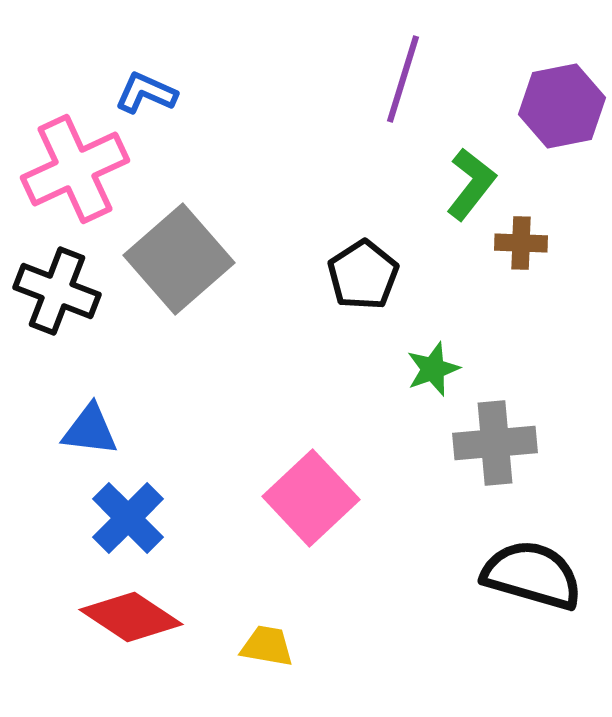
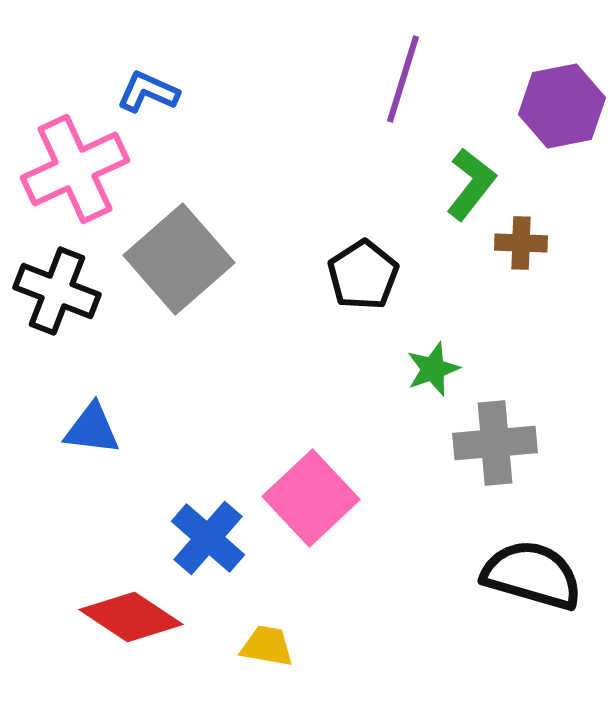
blue L-shape: moved 2 px right, 1 px up
blue triangle: moved 2 px right, 1 px up
blue cross: moved 80 px right, 20 px down; rotated 4 degrees counterclockwise
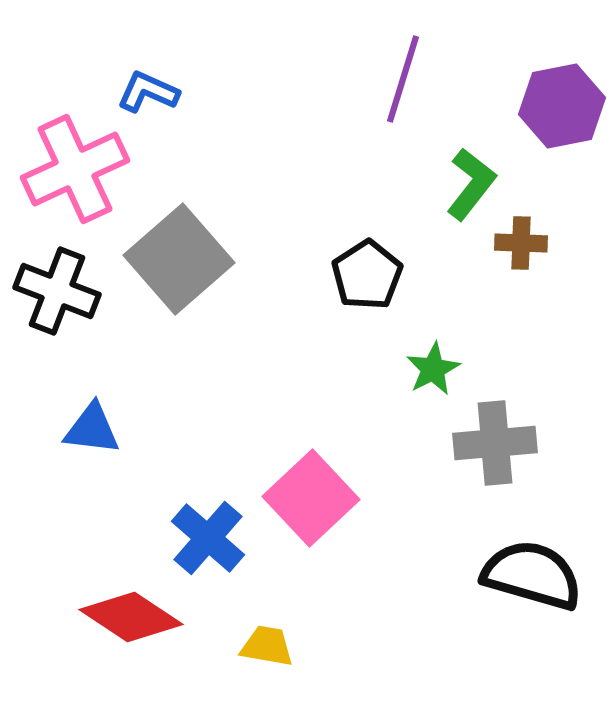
black pentagon: moved 4 px right
green star: rotated 8 degrees counterclockwise
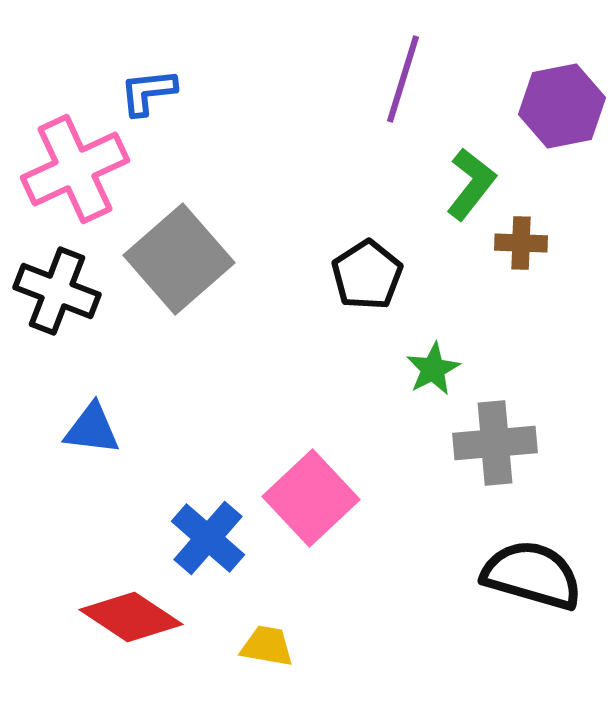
blue L-shape: rotated 30 degrees counterclockwise
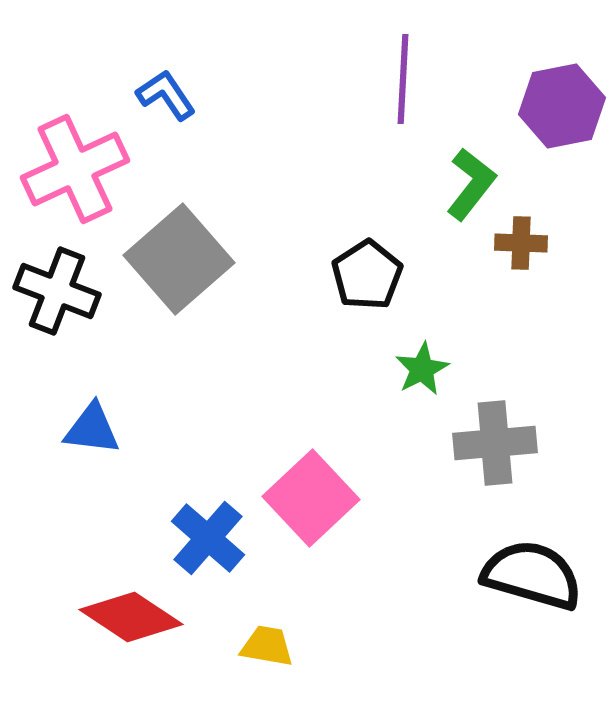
purple line: rotated 14 degrees counterclockwise
blue L-shape: moved 18 px right, 3 px down; rotated 62 degrees clockwise
green star: moved 11 px left
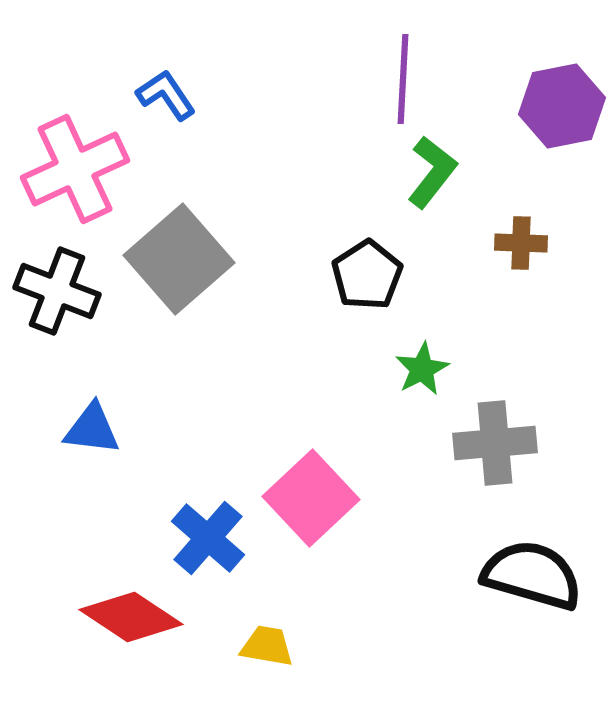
green L-shape: moved 39 px left, 12 px up
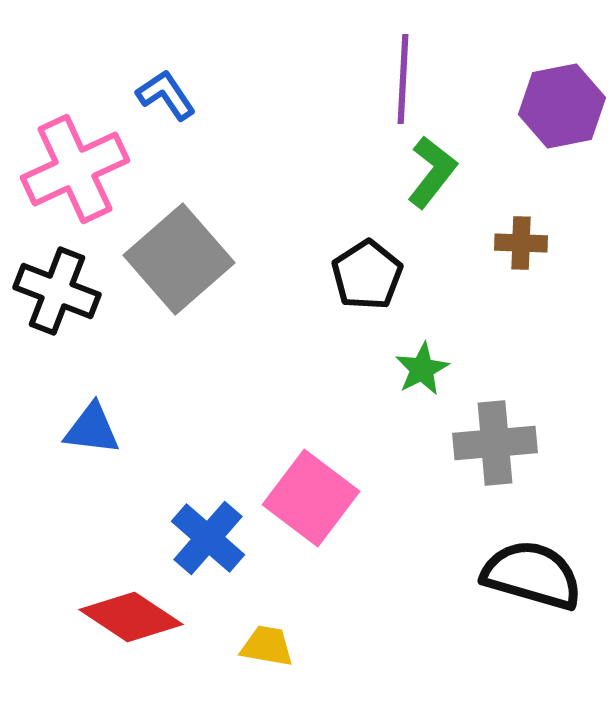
pink square: rotated 10 degrees counterclockwise
